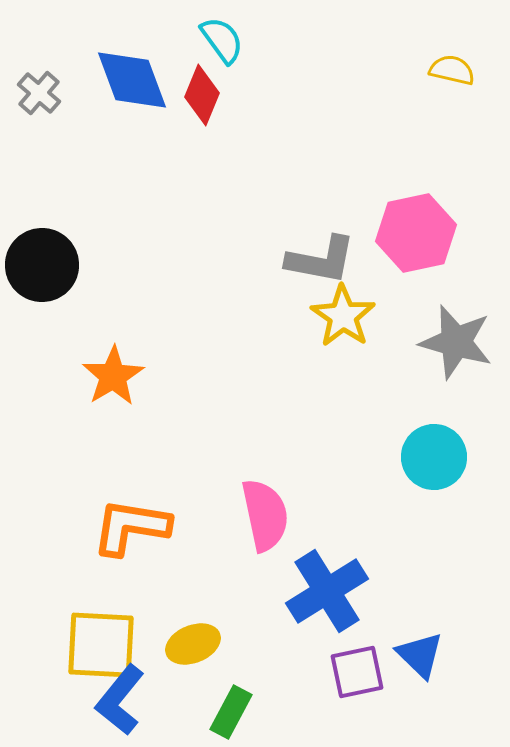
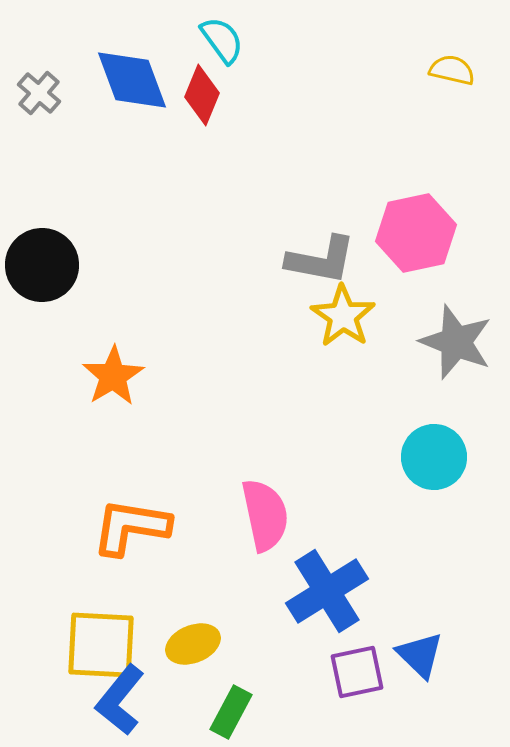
gray star: rotated 6 degrees clockwise
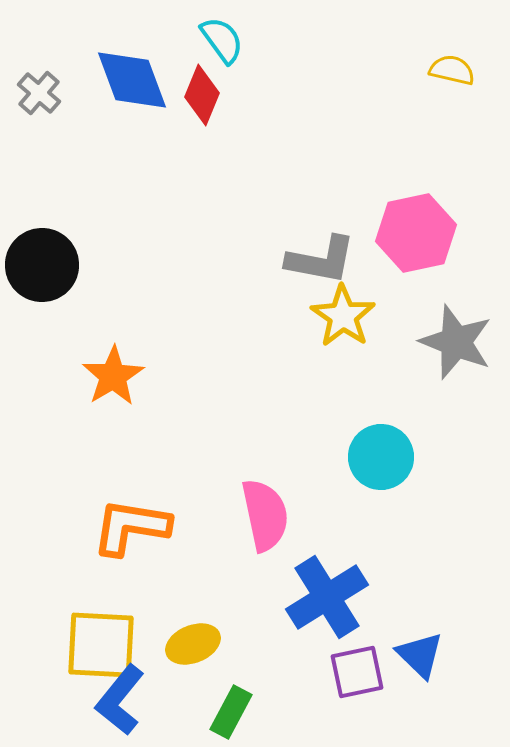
cyan circle: moved 53 px left
blue cross: moved 6 px down
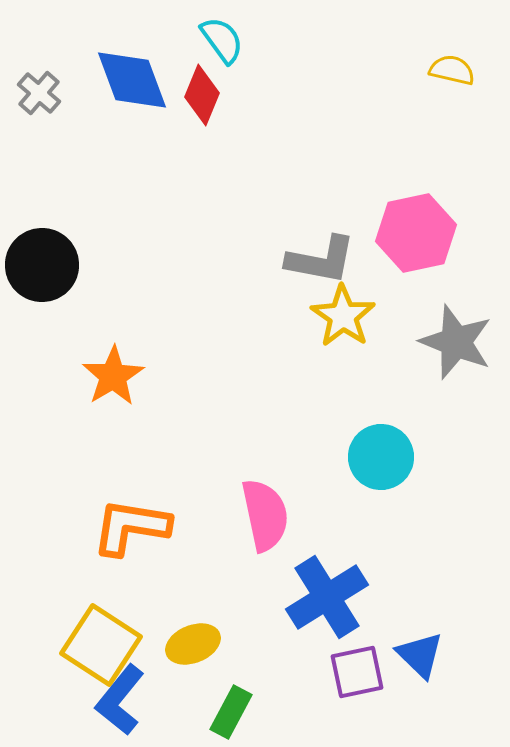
yellow square: rotated 30 degrees clockwise
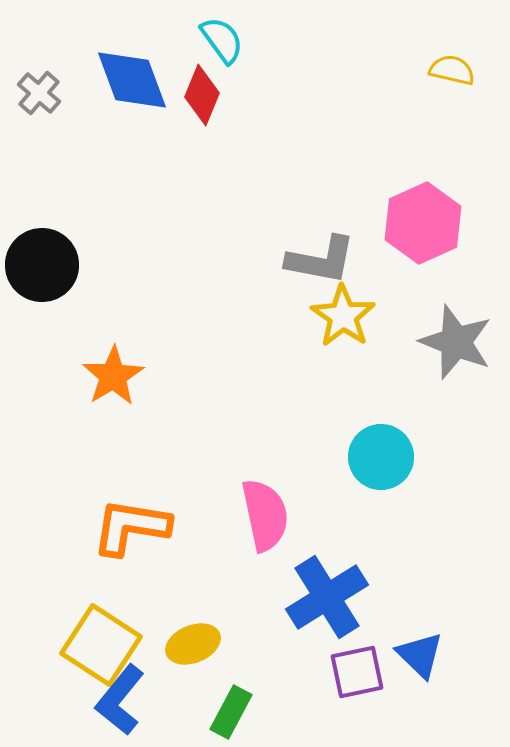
pink hexagon: moved 7 px right, 10 px up; rotated 12 degrees counterclockwise
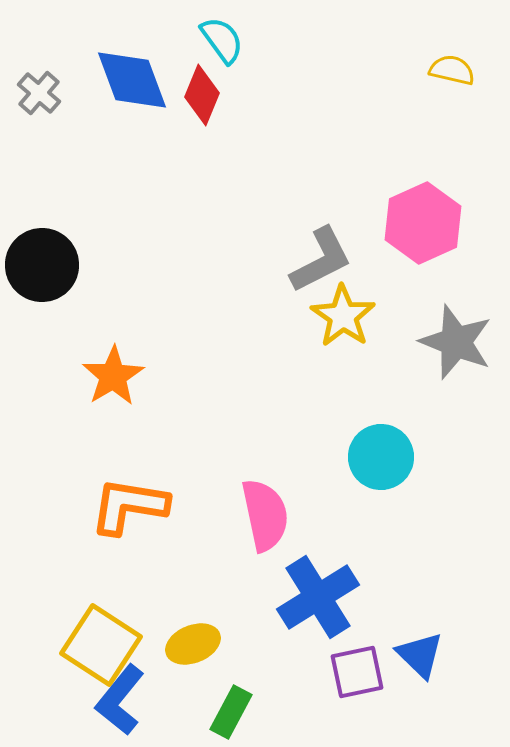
gray L-shape: rotated 38 degrees counterclockwise
orange L-shape: moved 2 px left, 21 px up
blue cross: moved 9 px left
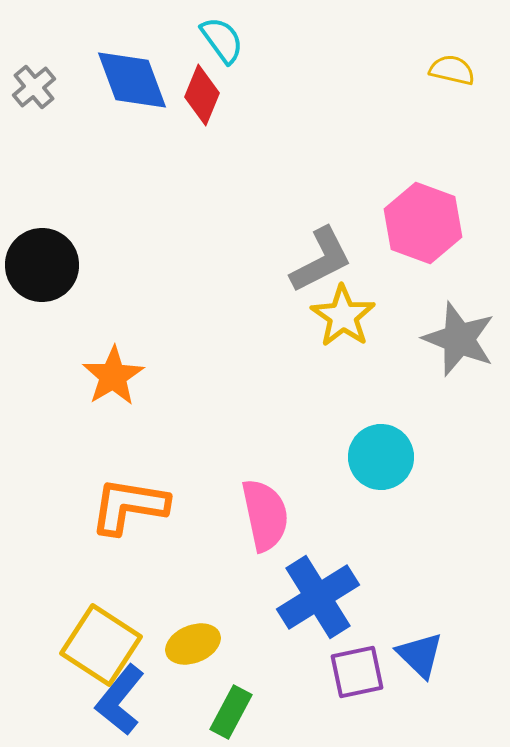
gray cross: moved 5 px left, 6 px up; rotated 9 degrees clockwise
pink hexagon: rotated 16 degrees counterclockwise
gray star: moved 3 px right, 3 px up
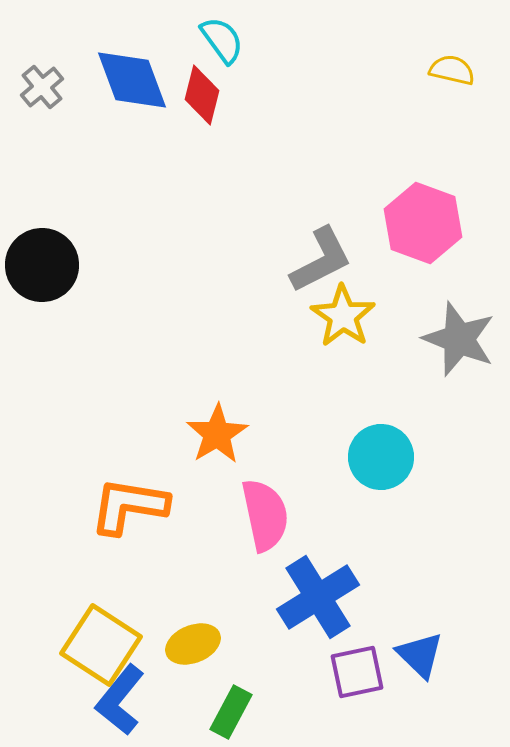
gray cross: moved 8 px right
red diamond: rotated 8 degrees counterclockwise
orange star: moved 104 px right, 58 px down
